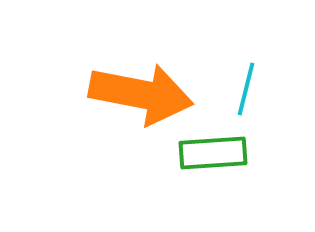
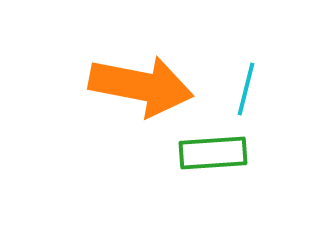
orange arrow: moved 8 px up
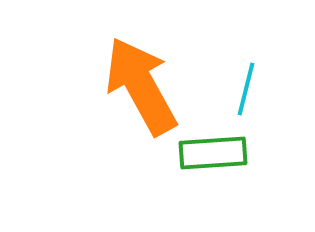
orange arrow: rotated 130 degrees counterclockwise
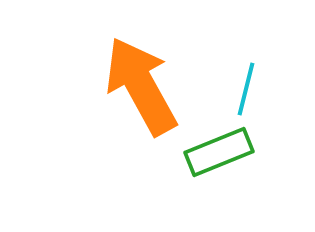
green rectangle: moved 6 px right, 1 px up; rotated 18 degrees counterclockwise
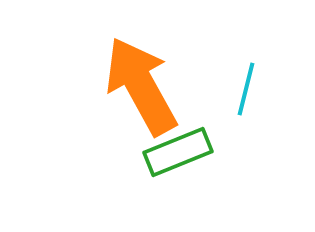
green rectangle: moved 41 px left
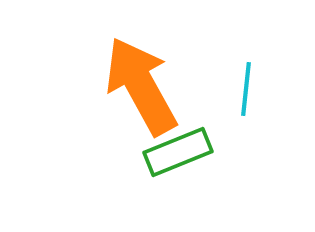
cyan line: rotated 8 degrees counterclockwise
